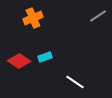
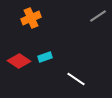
orange cross: moved 2 px left
white line: moved 1 px right, 3 px up
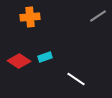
orange cross: moved 1 px left, 1 px up; rotated 18 degrees clockwise
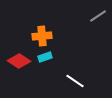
orange cross: moved 12 px right, 19 px down
white line: moved 1 px left, 2 px down
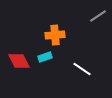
orange cross: moved 13 px right, 1 px up
red diamond: rotated 30 degrees clockwise
white line: moved 7 px right, 12 px up
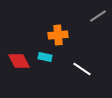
orange cross: moved 3 px right
cyan rectangle: rotated 32 degrees clockwise
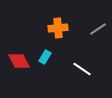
gray line: moved 13 px down
orange cross: moved 7 px up
cyan rectangle: rotated 72 degrees counterclockwise
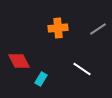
cyan rectangle: moved 4 px left, 22 px down
